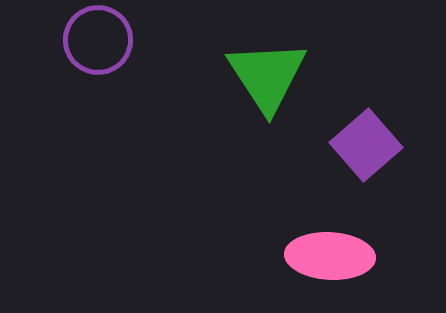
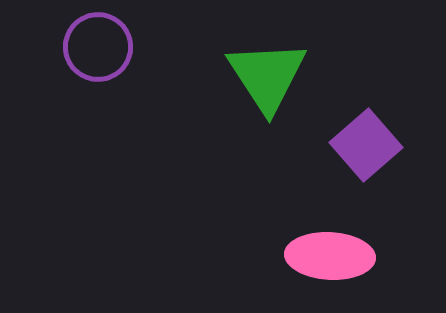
purple circle: moved 7 px down
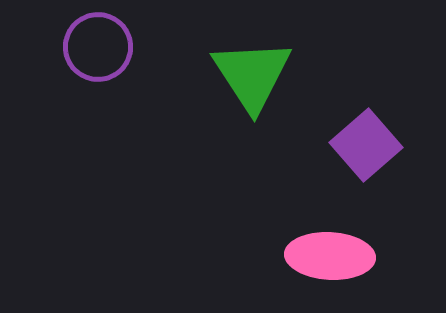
green triangle: moved 15 px left, 1 px up
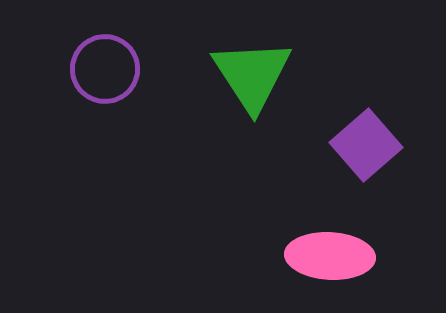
purple circle: moved 7 px right, 22 px down
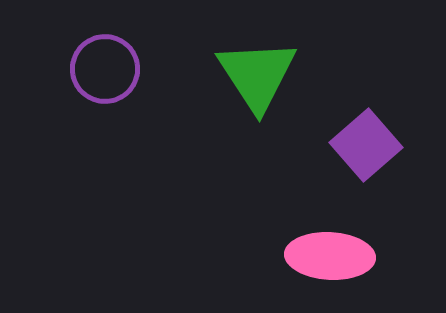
green triangle: moved 5 px right
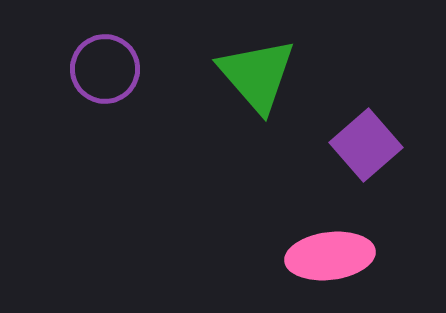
green triangle: rotated 8 degrees counterclockwise
pink ellipse: rotated 10 degrees counterclockwise
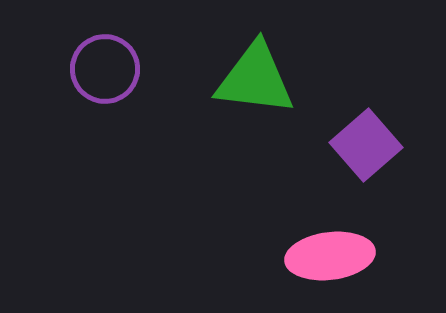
green triangle: moved 2 px left, 4 px down; rotated 42 degrees counterclockwise
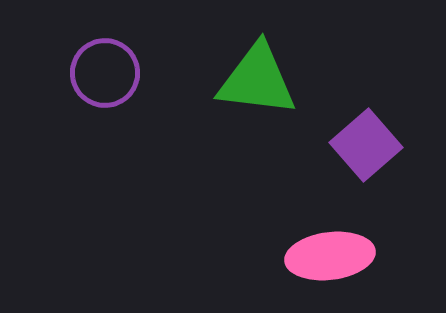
purple circle: moved 4 px down
green triangle: moved 2 px right, 1 px down
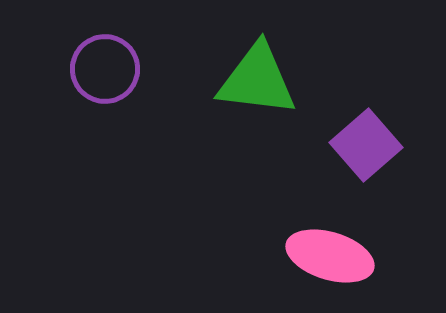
purple circle: moved 4 px up
pink ellipse: rotated 24 degrees clockwise
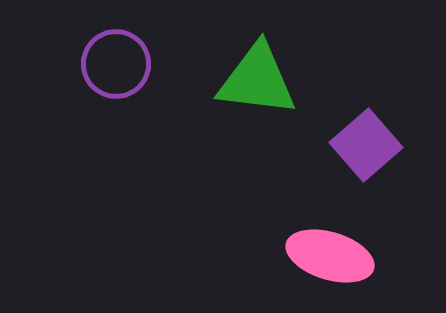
purple circle: moved 11 px right, 5 px up
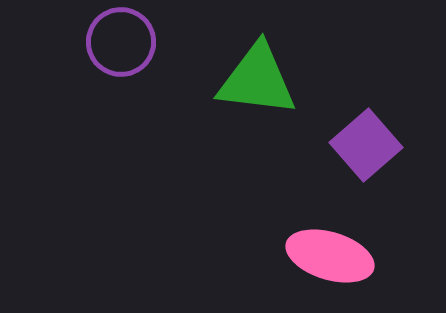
purple circle: moved 5 px right, 22 px up
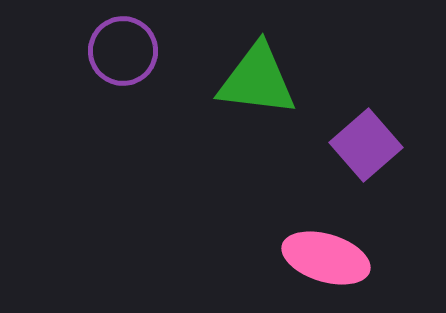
purple circle: moved 2 px right, 9 px down
pink ellipse: moved 4 px left, 2 px down
